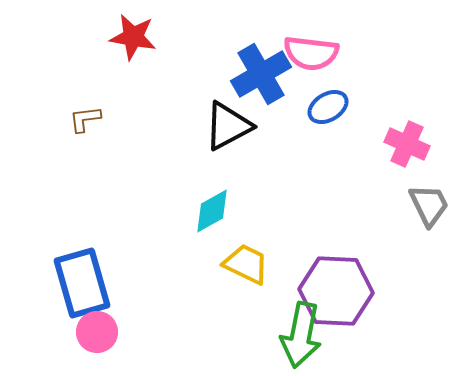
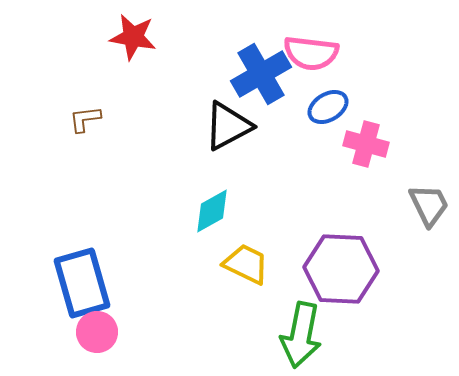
pink cross: moved 41 px left; rotated 9 degrees counterclockwise
purple hexagon: moved 5 px right, 22 px up
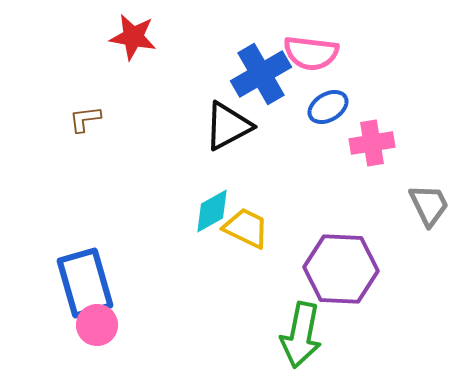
pink cross: moved 6 px right, 1 px up; rotated 24 degrees counterclockwise
yellow trapezoid: moved 36 px up
blue rectangle: moved 3 px right
pink circle: moved 7 px up
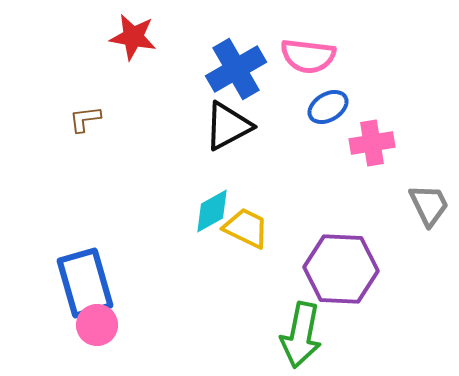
pink semicircle: moved 3 px left, 3 px down
blue cross: moved 25 px left, 5 px up
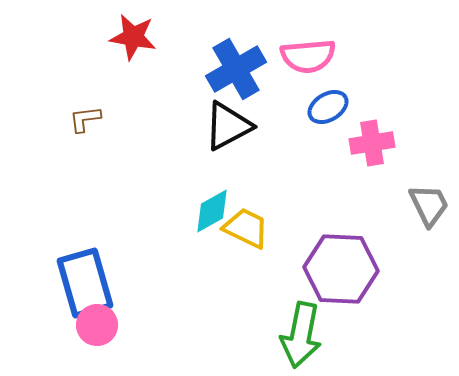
pink semicircle: rotated 12 degrees counterclockwise
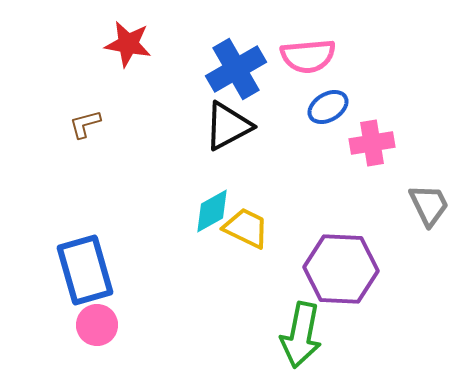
red star: moved 5 px left, 7 px down
brown L-shape: moved 5 px down; rotated 8 degrees counterclockwise
blue rectangle: moved 13 px up
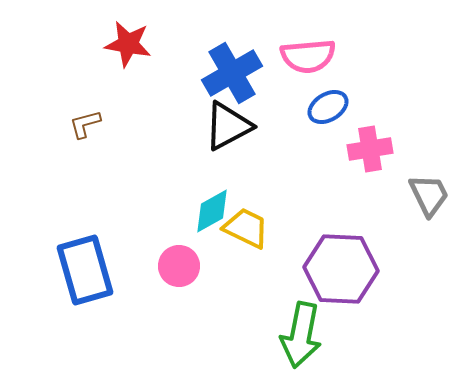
blue cross: moved 4 px left, 4 px down
pink cross: moved 2 px left, 6 px down
gray trapezoid: moved 10 px up
pink circle: moved 82 px right, 59 px up
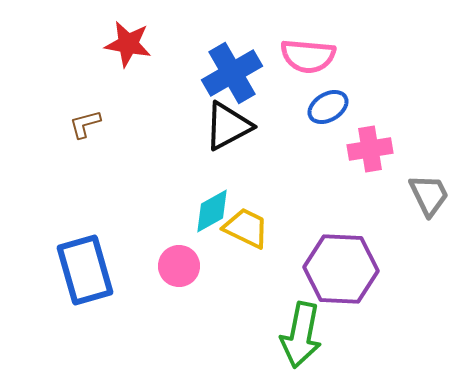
pink semicircle: rotated 10 degrees clockwise
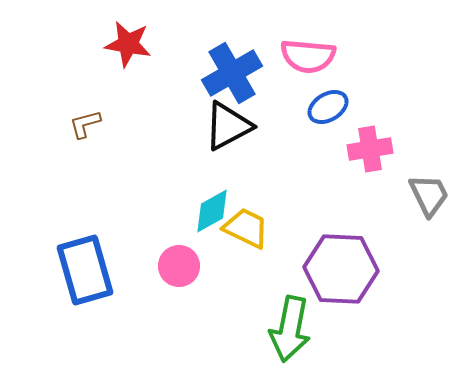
green arrow: moved 11 px left, 6 px up
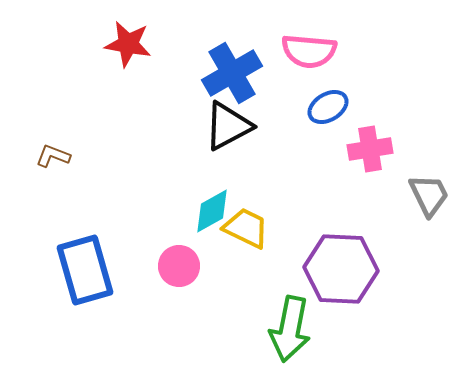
pink semicircle: moved 1 px right, 5 px up
brown L-shape: moved 32 px left, 32 px down; rotated 36 degrees clockwise
